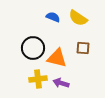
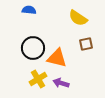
blue semicircle: moved 24 px left, 7 px up; rotated 16 degrees counterclockwise
brown square: moved 3 px right, 4 px up; rotated 16 degrees counterclockwise
yellow cross: rotated 24 degrees counterclockwise
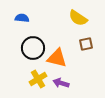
blue semicircle: moved 7 px left, 8 px down
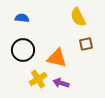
yellow semicircle: moved 1 px up; rotated 30 degrees clockwise
black circle: moved 10 px left, 2 px down
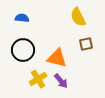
purple arrow: moved 2 px up; rotated 147 degrees counterclockwise
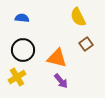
brown square: rotated 24 degrees counterclockwise
yellow cross: moved 21 px left, 2 px up
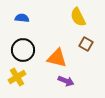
brown square: rotated 24 degrees counterclockwise
purple arrow: moved 5 px right; rotated 28 degrees counterclockwise
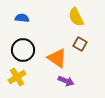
yellow semicircle: moved 2 px left
brown square: moved 6 px left
orange triangle: rotated 20 degrees clockwise
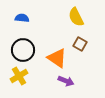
yellow cross: moved 2 px right, 1 px up
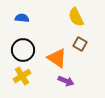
yellow cross: moved 3 px right
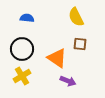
blue semicircle: moved 5 px right
brown square: rotated 24 degrees counterclockwise
black circle: moved 1 px left, 1 px up
purple arrow: moved 2 px right
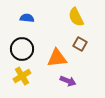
brown square: rotated 24 degrees clockwise
orange triangle: rotated 40 degrees counterclockwise
